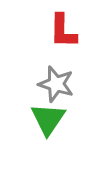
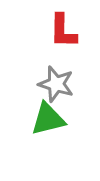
green triangle: rotated 42 degrees clockwise
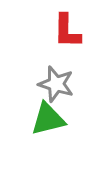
red L-shape: moved 4 px right
